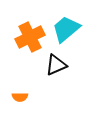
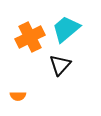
black triangle: moved 4 px right; rotated 25 degrees counterclockwise
orange semicircle: moved 2 px left, 1 px up
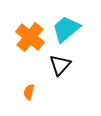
orange cross: rotated 24 degrees counterclockwise
orange semicircle: moved 11 px right, 4 px up; rotated 105 degrees clockwise
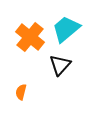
orange semicircle: moved 8 px left
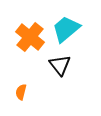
black triangle: rotated 20 degrees counterclockwise
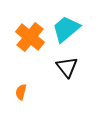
black triangle: moved 7 px right, 2 px down
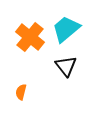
black triangle: moved 1 px left, 1 px up
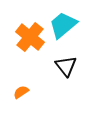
cyan trapezoid: moved 3 px left, 4 px up
orange semicircle: rotated 42 degrees clockwise
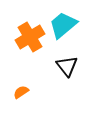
orange cross: rotated 20 degrees clockwise
black triangle: moved 1 px right
